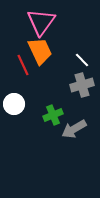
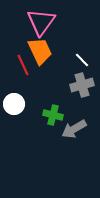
green cross: rotated 36 degrees clockwise
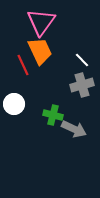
gray arrow: rotated 125 degrees counterclockwise
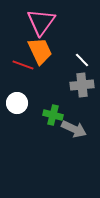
red line: rotated 45 degrees counterclockwise
gray cross: rotated 10 degrees clockwise
white circle: moved 3 px right, 1 px up
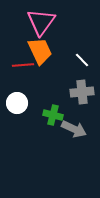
red line: rotated 25 degrees counterclockwise
gray cross: moved 7 px down
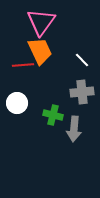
gray arrow: rotated 70 degrees clockwise
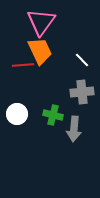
white circle: moved 11 px down
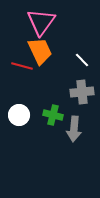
red line: moved 1 px left, 1 px down; rotated 20 degrees clockwise
white circle: moved 2 px right, 1 px down
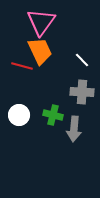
gray cross: rotated 10 degrees clockwise
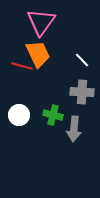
orange trapezoid: moved 2 px left, 3 px down
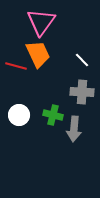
red line: moved 6 px left
